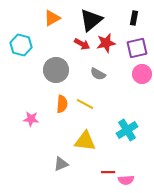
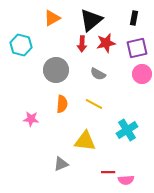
red arrow: rotated 63 degrees clockwise
yellow line: moved 9 px right
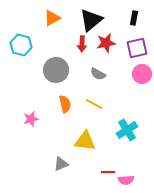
orange semicircle: moved 3 px right; rotated 18 degrees counterclockwise
pink star: rotated 21 degrees counterclockwise
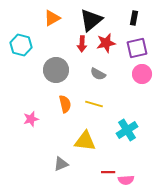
yellow line: rotated 12 degrees counterclockwise
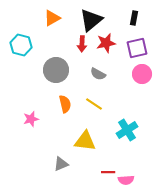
yellow line: rotated 18 degrees clockwise
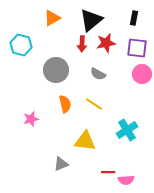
purple square: rotated 20 degrees clockwise
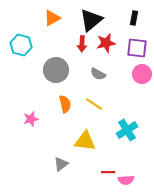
gray triangle: rotated 14 degrees counterclockwise
